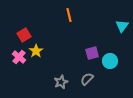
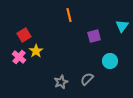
purple square: moved 2 px right, 17 px up
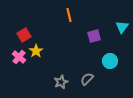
cyan triangle: moved 1 px down
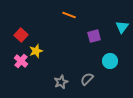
orange line: rotated 56 degrees counterclockwise
red square: moved 3 px left; rotated 16 degrees counterclockwise
yellow star: rotated 16 degrees clockwise
pink cross: moved 2 px right, 4 px down
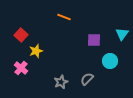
orange line: moved 5 px left, 2 px down
cyan triangle: moved 7 px down
purple square: moved 4 px down; rotated 16 degrees clockwise
pink cross: moved 7 px down
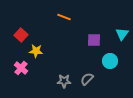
yellow star: rotated 24 degrees clockwise
gray star: moved 3 px right, 1 px up; rotated 24 degrees clockwise
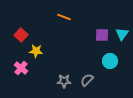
purple square: moved 8 px right, 5 px up
gray semicircle: moved 1 px down
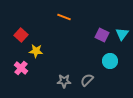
purple square: rotated 24 degrees clockwise
